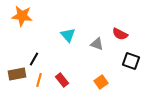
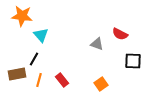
cyan triangle: moved 27 px left
black square: moved 2 px right; rotated 18 degrees counterclockwise
orange square: moved 2 px down
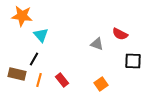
brown rectangle: rotated 24 degrees clockwise
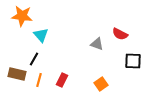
red rectangle: rotated 64 degrees clockwise
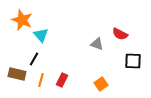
orange star: moved 4 px down; rotated 15 degrees clockwise
orange line: moved 2 px right
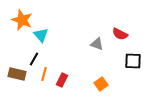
orange line: moved 3 px right, 6 px up
